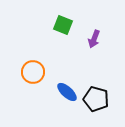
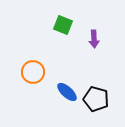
purple arrow: rotated 24 degrees counterclockwise
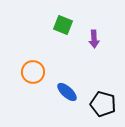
black pentagon: moved 7 px right, 5 px down
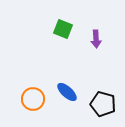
green square: moved 4 px down
purple arrow: moved 2 px right
orange circle: moved 27 px down
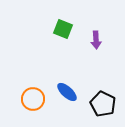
purple arrow: moved 1 px down
black pentagon: rotated 10 degrees clockwise
